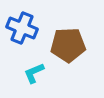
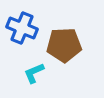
brown pentagon: moved 4 px left
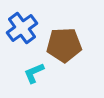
blue cross: rotated 32 degrees clockwise
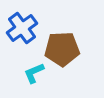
brown pentagon: moved 2 px left, 4 px down
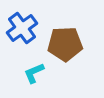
brown pentagon: moved 3 px right, 5 px up
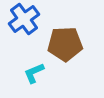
blue cross: moved 2 px right, 9 px up
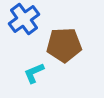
brown pentagon: moved 1 px left, 1 px down
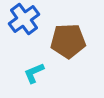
brown pentagon: moved 4 px right, 4 px up
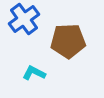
cyan L-shape: rotated 50 degrees clockwise
